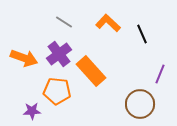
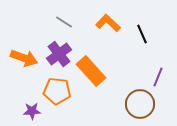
purple line: moved 2 px left, 3 px down
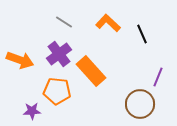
orange arrow: moved 4 px left, 2 px down
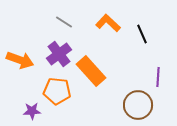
purple line: rotated 18 degrees counterclockwise
brown circle: moved 2 px left, 1 px down
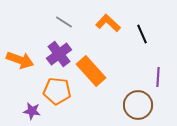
purple star: rotated 12 degrees clockwise
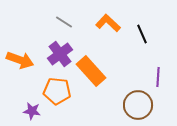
purple cross: moved 1 px right
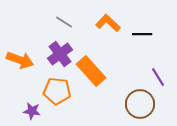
black line: rotated 66 degrees counterclockwise
purple line: rotated 36 degrees counterclockwise
brown circle: moved 2 px right, 1 px up
